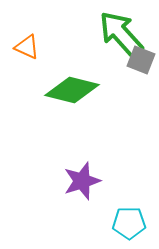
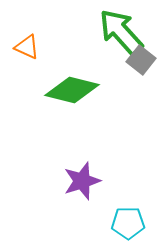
green arrow: moved 2 px up
gray square: rotated 16 degrees clockwise
cyan pentagon: moved 1 px left
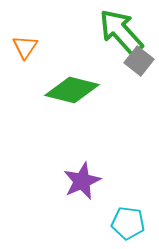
orange triangle: moved 2 px left; rotated 40 degrees clockwise
gray square: moved 2 px left, 1 px down
purple star: rotated 6 degrees counterclockwise
cyan pentagon: rotated 8 degrees clockwise
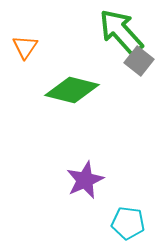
purple star: moved 3 px right, 1 px up
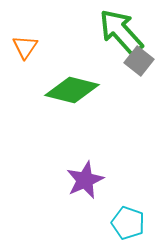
cyan pentagon: rotated 12 degrees clockwise
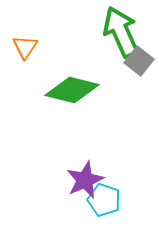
green arrow: rotated 18 degrees clockwise
cyan pentagon: moved 24 px left, 23 px up
